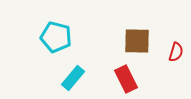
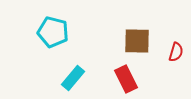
cyan pentagon: moved 3 px left, 5 px up
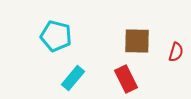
cyan pentagon: moved 3 px right, 4 px down
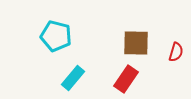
brown square: moved 1 px left, 2 px down
red rectangle: rotated 60 degrees clockwise
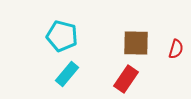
cyan pentagon: moved 6 px right
red semicircle: moved 3 px up
cyan rectangle: moved 6 px left, 4 px up
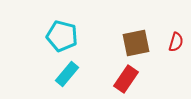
brown square: rotated 12 degrees counterclockwise
red semicircle: moved 7 px up
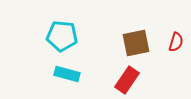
cyan pentagon: rotated 8 degrees counterclockwise
cyan rectangle: rotated 65 degrees clockwise
red rectangle: moved 1 px right, 1 px down
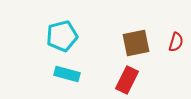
cyan pentagon: rotated 20 degrees counterclockwise
red rectangle: rotated 8 degrees counterclockwise
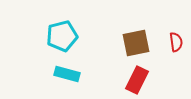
red semicircle: rotated 24 degrees counterclockwise
red rectangle: moved 10 px right
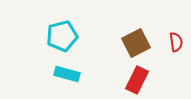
brown square: rotated 16 degrees counterclockwise
